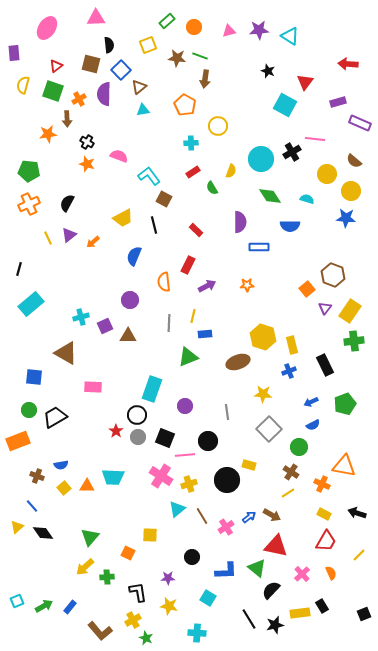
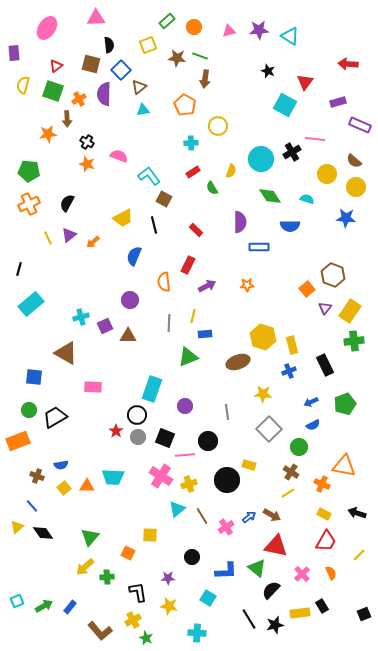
purple rectangle at (360, 123): moved 2 px down
yellow circle at (351, 191): moved 5 px right, 4 px up
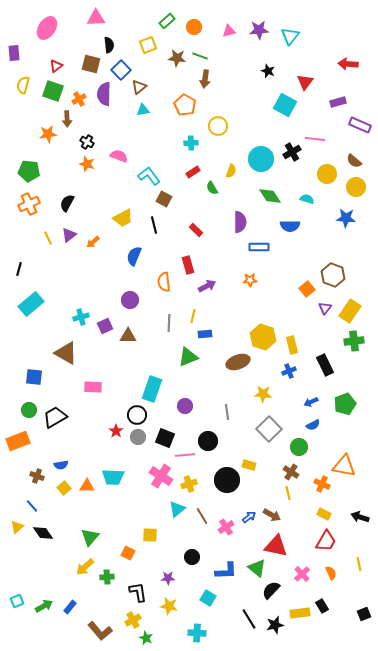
cyan triangle at (290, 36): rotated 36 degrees clockwise
red rectangle at (188, 265): rotated 42 degrees counterclockwise
orange star at (247, 285): moved 3 px right, 5 px up
yellow line at (288, 493): rotated 72 degrees counterclockwise
black arrow at (357, 513): moved 3 px right, 4 px down
yellow line at (359, 555): moved 9 px down; rotated 56 degrees counterclockwise
